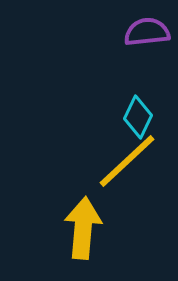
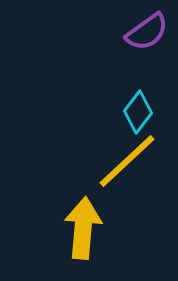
purple semicircle: rotated 150 degrees clockwise
cyan diamond: moved 5 px up; rotated 12 degrees clockwise
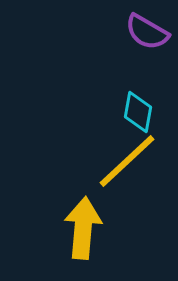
purple semicircle: rotated 66 degrees clockwise
cyan diamond: rotated 27 degrees counterclockwise
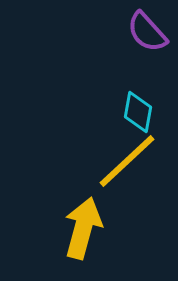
purple semicircle: rotated 18 degrees clockwise
yellow arrow: rotated 10 degrees clockwise
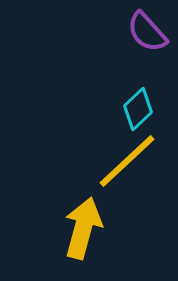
cyan diamond: moved 3 px up; rotated 36 degrees clockwise
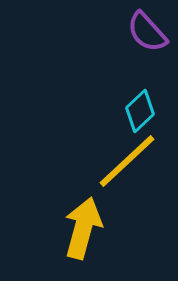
cyan diamond: moved 2 px right, 2 px down
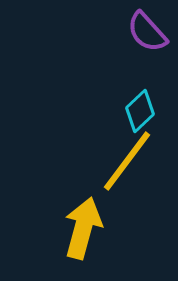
yellow line: rotated 10 degrees counterclockwise
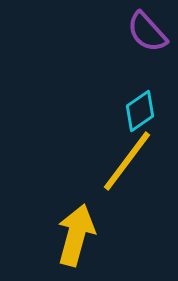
cyan diamond: rotated 9 degrees clockwise
yellow arrow: moved 7 px left, 7 px down
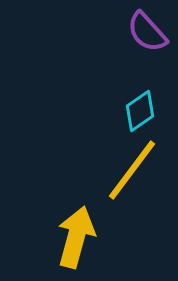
yellow line: moved 5 px right, 9 px down
yellow arrow: moved 2 px down
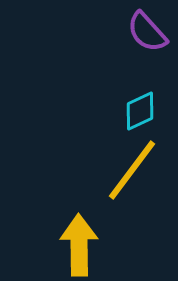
cyan diamond: rotated 9 degrees clockwise
yellow arrow: moved 3 px right, 8 px down; rotated 16 degrees counterclockwise
